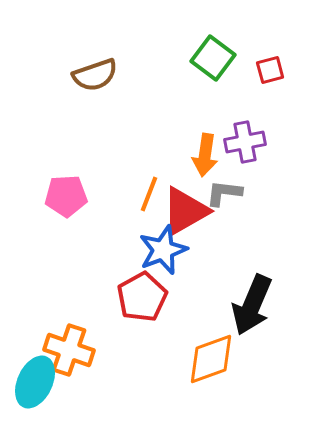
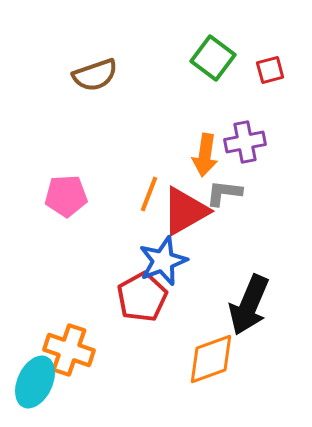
blue star: moved 11 px down
black arrow: moved 3 px left
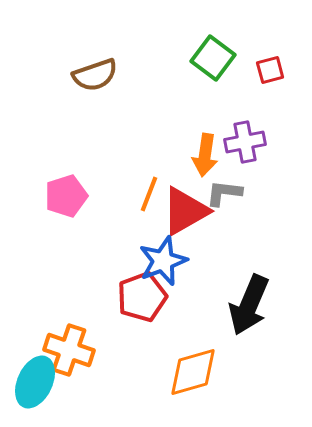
pink pentagon: rotated 15 degrees counterclockwise
red pentagon: rotated 9 degrees clockwise
orange diamond: moved 18 px left, 13 px down; rotated 4 degrees clockwise
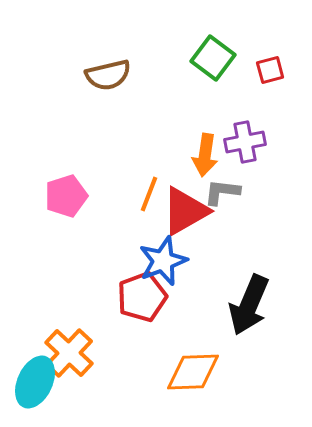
brown semicircle: moved 13 px right; rotated 6 degrees clockwise
gray L-shape: moved 2 px left, 1 px up
orange cross: moved 3 px down; rotated 24 degrees clockwise
orange diamond: rotated 14 degrees clockwise
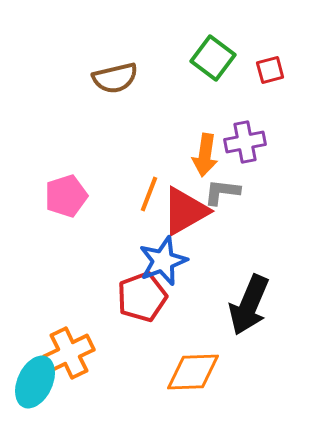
brown semicircle: moved 7 px right, 3 px down
orange cross: rotated 21 degrees clockwise
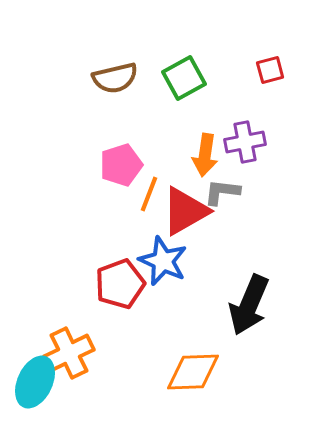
green square: moved 29 px left, 20 px down; rotated 24 degrees clockwise
pink pentagon: moved 55 px right, 31 px up
blue star: rotated 27 degrees counterclockwise
red pentagon: moved 22 px left, 13 px up
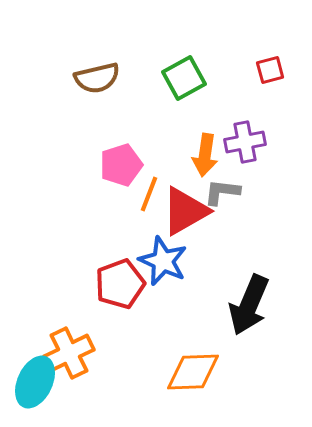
brown semicircle: moved 18 px left
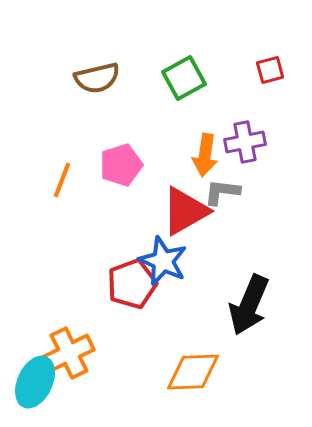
orange line: moved 87 px left, 14 px up
red pentagon: moved 12 px right
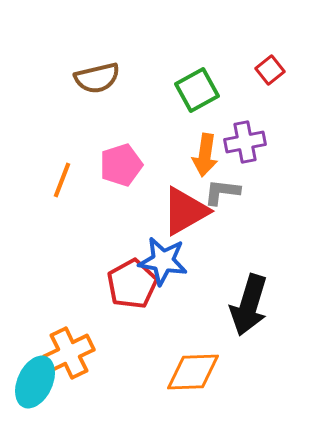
red square: rotated 24 degrees counterclockwise
green square: moved 13 px right, 12 px down
blue star: rotated 15 degrees counterclockwise
red pentagon: rotated 9 degrees counterclockwise
black arrow: rotated 6 degrees counterclockwise
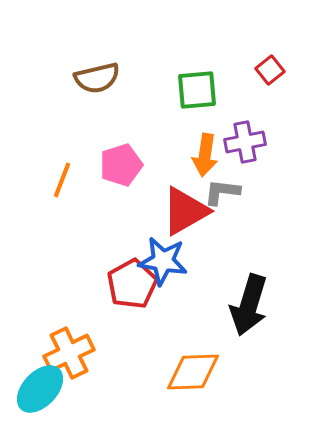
green square: rotated 24 degrees clockwise
cyan ellipse: moved 5 px right, 7 px down; rotated 18 degrees clockwise
